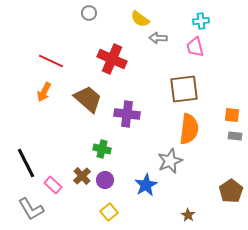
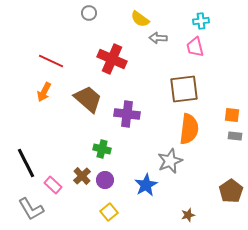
brown star: rotated 24 degrees clockwise
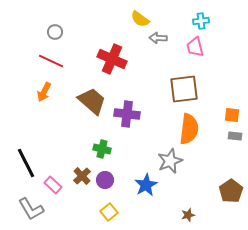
gray circle: moved 34 px left, 19 px down
brown trapezoid: moved 4 px right, 2 px down
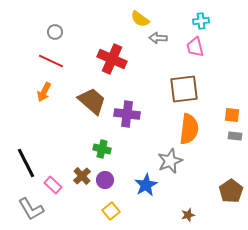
yellow square: moved 2 px right, 1 px up
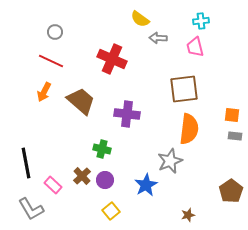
brown trapezoid: moved 11 px left
black line: rotated 16 degrees clockwise
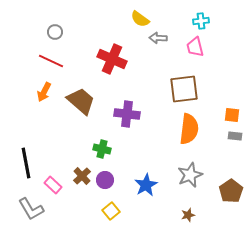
gray star: moved 20 px right, 14 px down
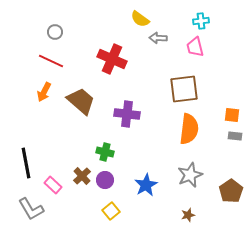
green cross: moved 3 px right, 3 px down
